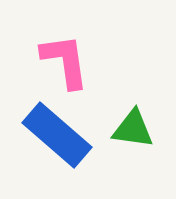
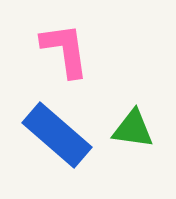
pink L-shape: moved 11 px up
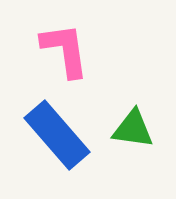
blue rectangle: rotated 8 degrees clockwise
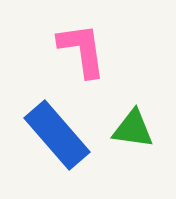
pink L-shape: moved 17 px right
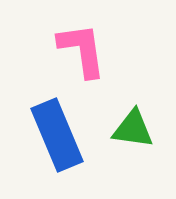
blue rectangle: rotated 18 degrees clockwise
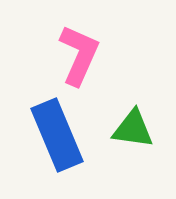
pink L-shape: moved 3 px left, 5 px down; rotated 32 degrees clockwise
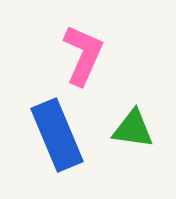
pink L-shape: moved 4 px right
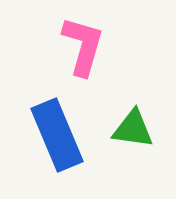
pink L-shape: moved 9 px up; rotated 8 degrees counterclockwise
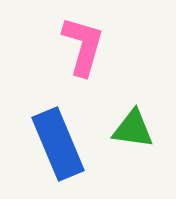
blue rectangle: moved 1 px right, 9 px down
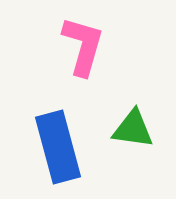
blue rectangle: moved 3 px down; rotated 8 degrees clockwise
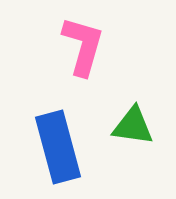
green triangle: moved 3 px up
